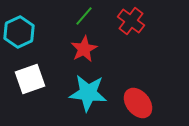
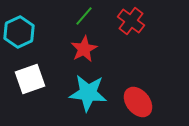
red ellipse: moved 1 px up
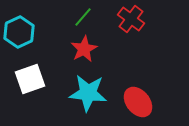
green line: moved 1 px left, 1 px down
red cross: moved 2 px up
